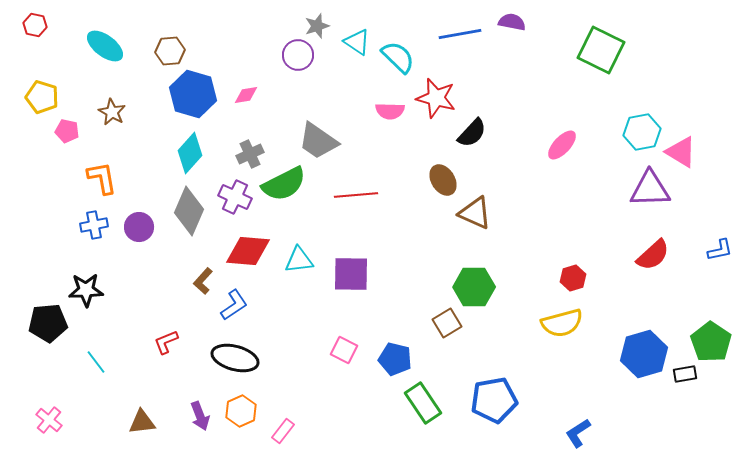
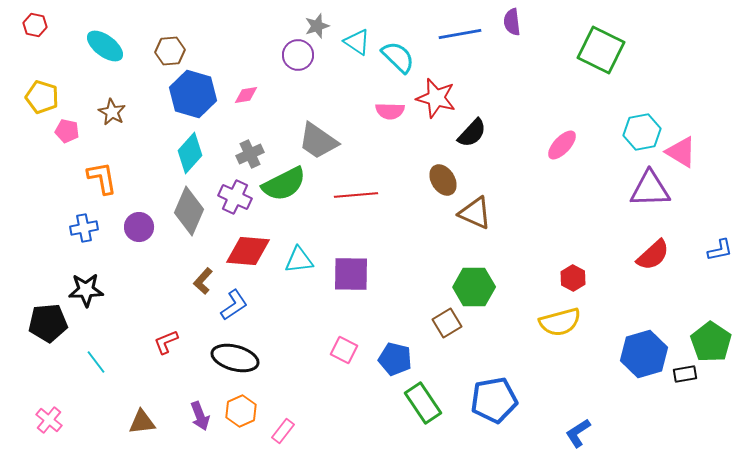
purple semicircle at (512, 22): rotated 108 degrees counterclockwise
blue cross at (94, 225): moved 10 px left, 3 px down
red hexagon at (573, 278): rotated 15 degrees counterclockwise
yellow semicircle at (562, 323): moved 2 px left, 1 px up
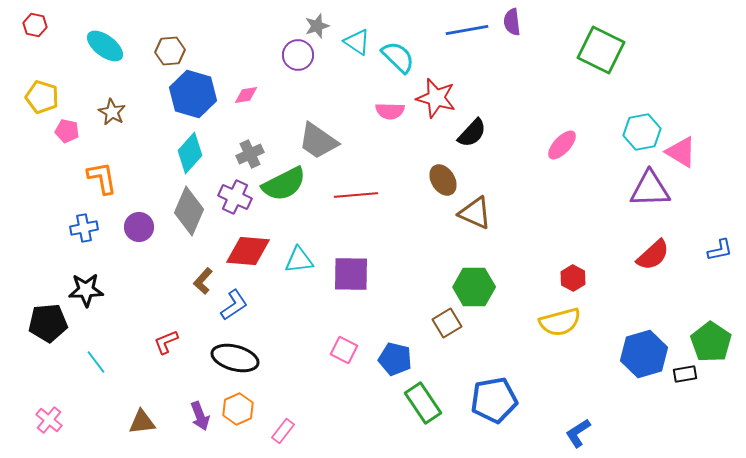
blue line at (460, 34): moved 7 px right, 4 px up
orange hexagon at (241, 411): moved 3 px left, 2 px up
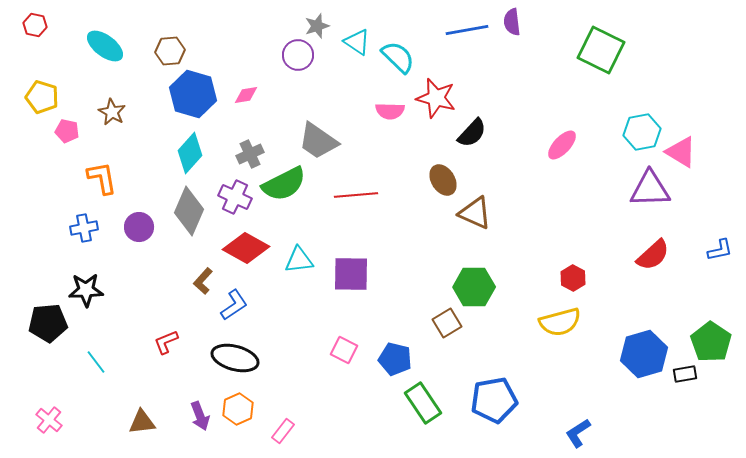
red diamond at (248, 251): moved 2 px left, 3 px up; rotated 24 degrees clockwise
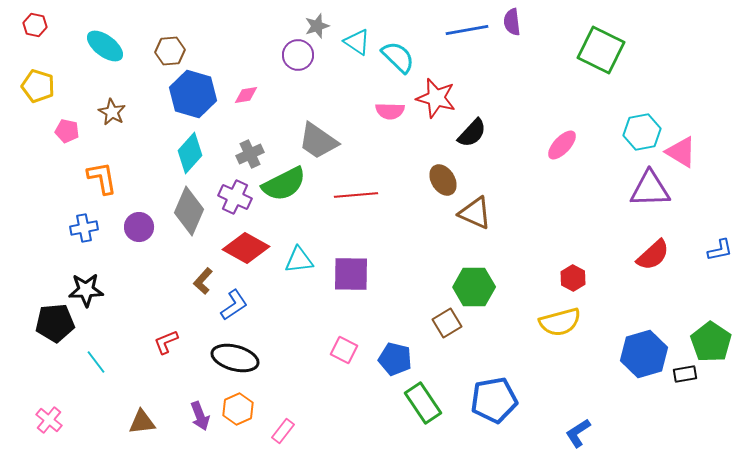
yellow pentagon at (42, 97): moved 4 px left, 11 px up
black pentagon at (48, 323): moved 7 px right
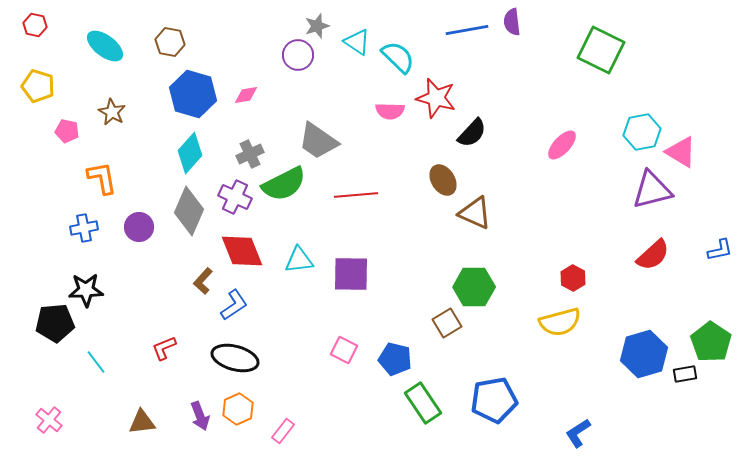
brown hexagon at (170, 51): moved 9 px up; rotated 16 degrees clockwise
purple triangle at (650, 189): moved 2 px right, 1 px down; rotated 12 degrees counterclockwise
red diamond at (246, 248): moved 4 px left, 3 px down; rotated 39 degrees clockwise
red L-shape at (166, 342): moved 2 px left, 6 px down
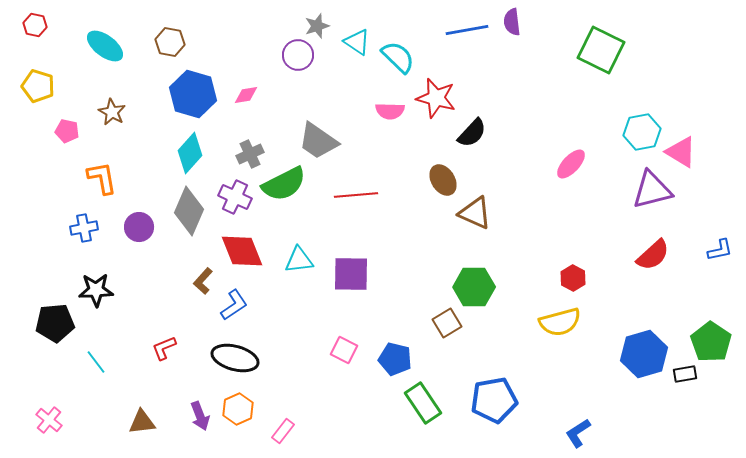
pink ellipse at (562, 145): moved 9 px right, 19 px down
black star at (86, 290): moved 10 px right
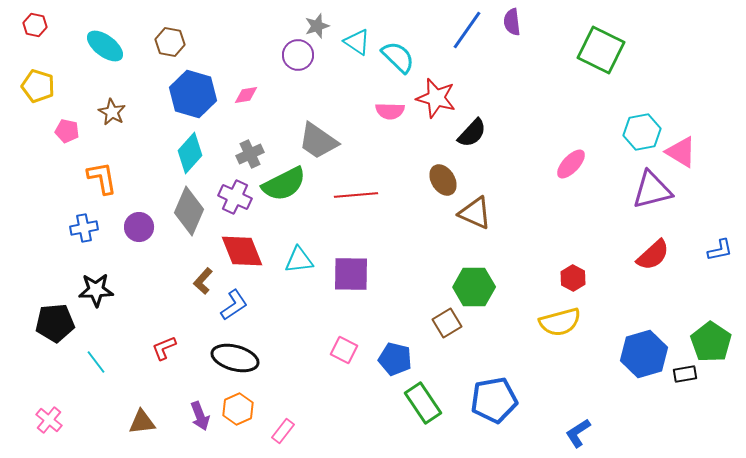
blue line at (467, 30): rotated 45 degrees counterclockwise
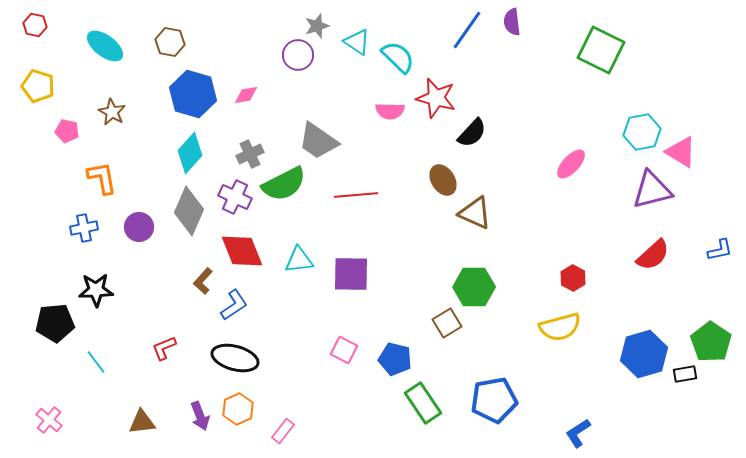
yellow semicircle at (560, 322): moved 5 px down
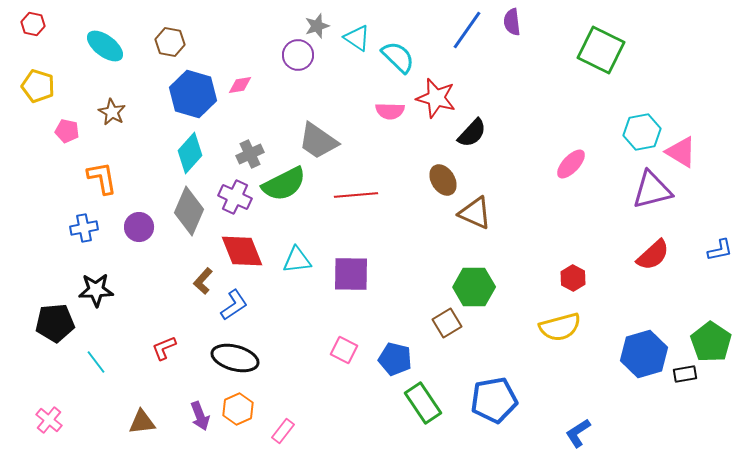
red hexagon at (35, 25): moved 2 px left, 1 px up
cyan triangle at (357, 42): moved 4 px up
pink diamond at (246, 95): moved 6 px left, 10 px up
cyan triangle at (299, 260): moved 2 px left
